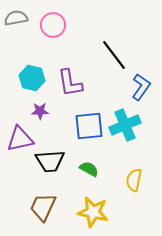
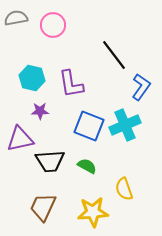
purple L-shape: moved 1 px right, 1 px down
blue square: rotated 28 degrees clockwise
green semicircle: moved 2 px left, 3 px up
yellow semicircle: moved 10 px left, 9 px down; rotated 30 degrees counterclockwise
yellow star: rotated 16 degrees counterclockwise
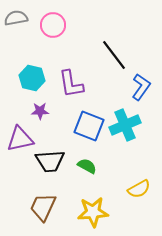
yellow semicircle: moved 15 px right; rotated 100 degrees counterclockwise
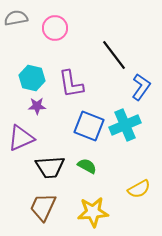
pink circle: moved 2 px right, 3 px down
purple star: moved 3 px left, 5 px up
purple triangle: moved 1 px right, 1 px up; rotated 12 degrees counterclockwise
black trapezoid: moved 6 px down
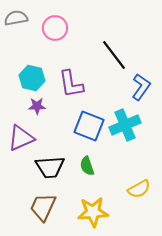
green semicircle: rotated 138 degrees counterclockwise
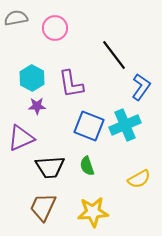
cyan hexagon: rotated 15 degrees clockwise
yellow semicircle: moved 10 px up
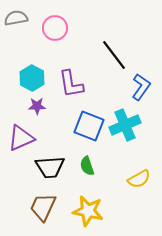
yellow star: moved 5 px left, 1 px up; rotated 16 degrees clockwise
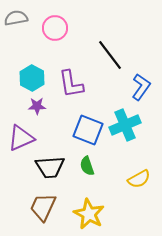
black line: moved 4 px left
blue square: moved 1 px left, 4 px down
yellow star: moved 1 px right, 3 px down; rotated 16 degrees clockwise
